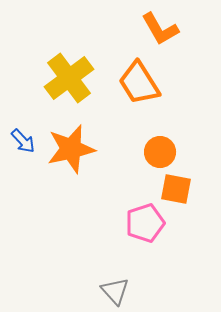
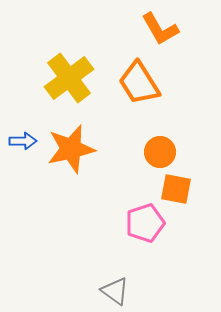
blue arrow: rotated 48 degrees counterclockwise
gray triangle: rotated 12 degrees counterclockwise
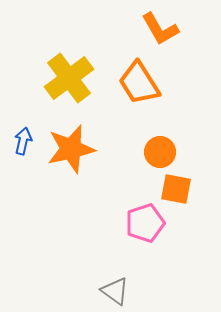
blue arrow: rotated 76 degrees counterclockwise
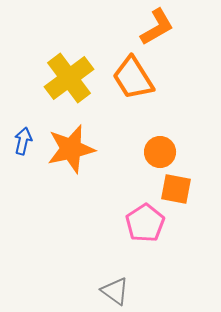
orange L-shape: moved 3 px left, 2 px up; rotated 90 degrees counterclockwise
orange trapezoid: moved 6 px left, 5 px up
pink pentagon: rotated 15 degrees counterclockwise
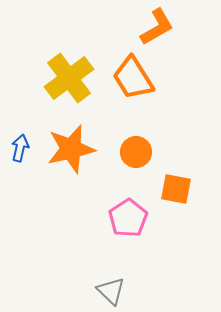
blue arrow: moved 3 px left, 7 px down
orange circle: moved 24 px left
pink pentagon: moved 17 px left, 5 px up
gray triangle: moved 4 px left; rotated 8 degrees clockwise
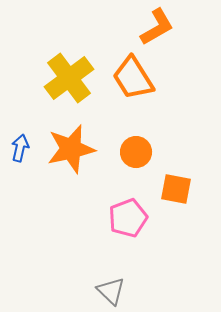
pink pentagon: rotated 12 degrees clockwise
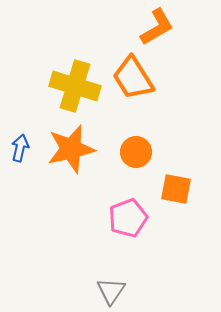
yellow cross: moved 6 px right, 8 px down; rotated 36 degrees counterclockwise
gray triangle: rotated 20 degrees clockwise
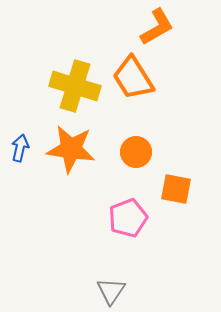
orange star: rotated 21 degrees clockwise
